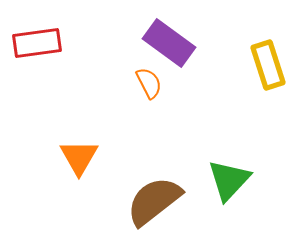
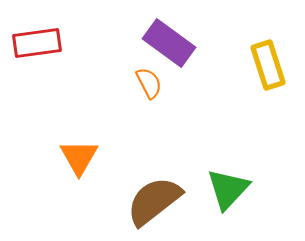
green triangle: moved 1 px left, 9 px down
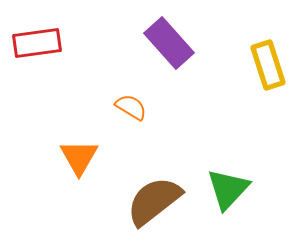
purple rectangle: rotated 12 degrees clockwise
orange semicircle: moved 18 px left, 24 px down; rotated 32 degrees counterclockwise
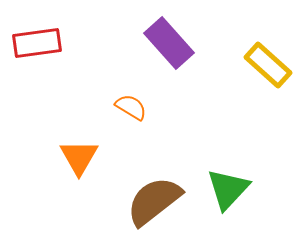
yellow rectangle: rotated 30 degrees counterclockwise
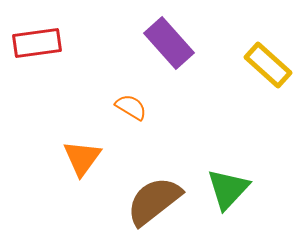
orange triangle: moved 3 px right, 1 px down; rotated 6 degrees clockwise
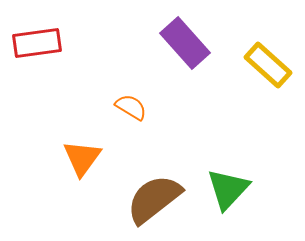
purple rectangle: moved 16 px right
brown semicircle: moved 2 px up
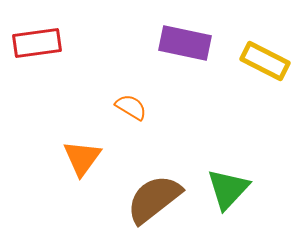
purple rectangle: rotated 36 degrees counterclockwise
yellow rectangle: moved 3 px left, 4 px up; rotated 15 degrees counterclockwise
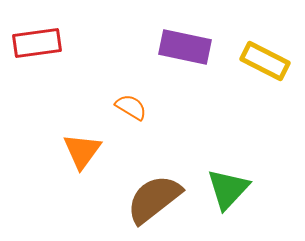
purple rectangle: moved 4 px down
orange triangle: moved 7 px up
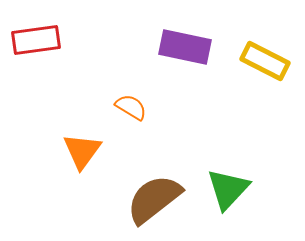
red rectangle: moved 1 px left, 3 px up
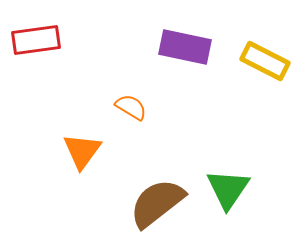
green triangle: rotated 9 degrees counterclockwise
brown semicircle: moved 3 px right, 4 px down
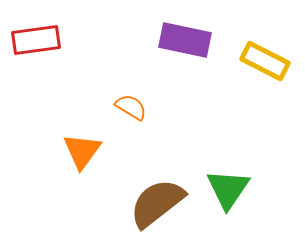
purple rectangle: moved 7 px up
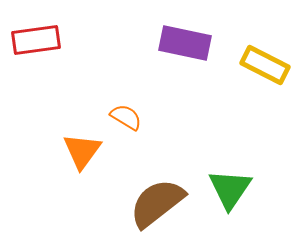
purple rectangle: moved 3 px down
yellow rectangle: moved 4 px down
orange semicircle: moved 5 px left, 10 px down
green triangle: moved 2 px right
